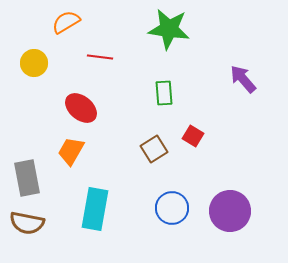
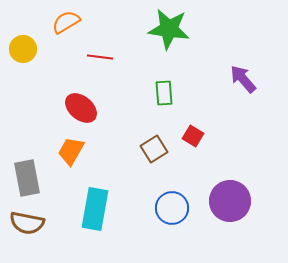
yellow circle: moved 11 px left, 14 px up
purple circle: moved 10 px up
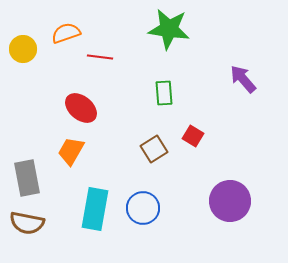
orange semicircle: moved 11 px down; rotated 12 degrees clockwise
blue circle: moved 29 px left
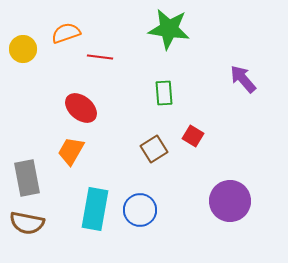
blue circle: moved 3 px left, 2 px down
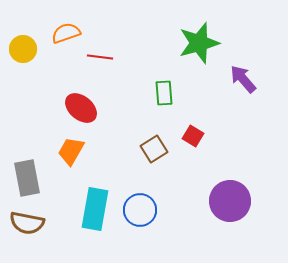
green star: moved 30 px right, 14 px down; rotated 24 degrees counterclockwise
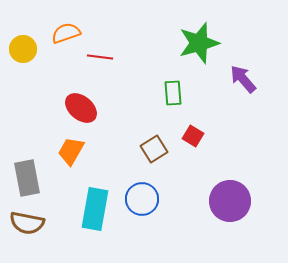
green rectangle: moved 9 px right
blue circle: moved 2 px right, 11 px up
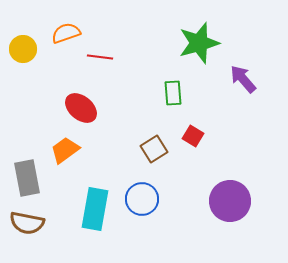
orange trapezoid: moved 6 px left, 1 px up; rotated 24 degrees clockwise
